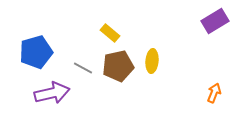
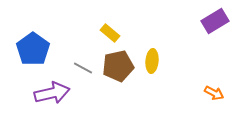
blue pentagon: moved 3 px left, 3 px up; rotated 20 degrees counterclockwise
orange arrow: rotated 96 degrees clockwise
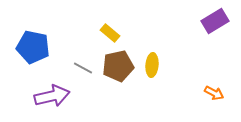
blue pentagon: moved 2 px up; rotated 24 degrees counterclockwise
yellow ellipse: moved 4 px down
purple arrow: moved 3 px down
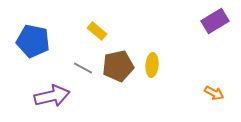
yellow rectangle: moved 13 px left, 2 px up
blue pentagon: moved 6 px up
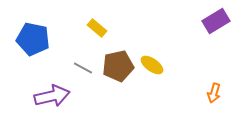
purple rectangle: moved 1 px right
yellow rectangle: moved 3 px up
blue pentagon: moved 2 px up
yellow ellipse: rotated 60 degrees counterclockwise
orange arrow: rotated 78 degrees clockwise
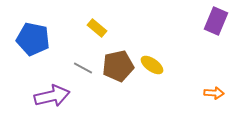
purple rectangle: rotated 36 degrees counterclockwise
orange arrow: rotated 102 degrees counterclockwise
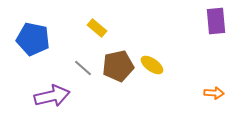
purple rectangle: rotated 28 degrees counterclockwise
gray line: rotated 12 degrees clockwise
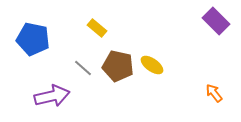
purple rectangle: rotated 40 degrees counterclockwise
brown pentagon: rotated 24 degrees clockwise
orange arrow: rotated 132 degrees counterclockwise
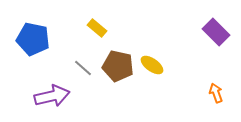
purple rectangle: moved 11 px down
orange arrow: moved 2 px right; rotated 18 degrees clockwise
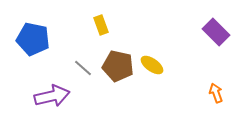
yellow rectangle: moved 4 px right, 3 px up; rotated 30 degrees clockwise
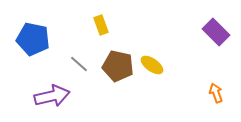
gray line: moved 4 px left, 4 px up
